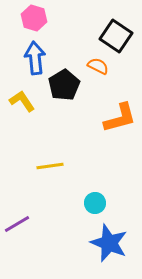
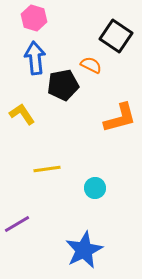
orange semicircle: moved 7 px left, 1 px up
black pentagon: moved 1 px left; rotated 20 degrees clockwise
yellow L-shape: moved 13 px down
yellow line: moved 3 px left, 3 px down
cyan circle: moved 15 px up
blue star: moved 25 px left, 7 px down; rotated 24 degrees clockwise
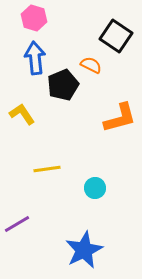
black pentagon: rotated 12 degrees counterclockwise
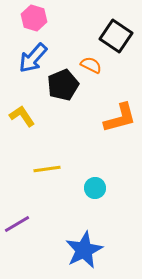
blue arrow: moved 2 px left; rotated 132 degrees counterclockwise
yellow L-shape: moved 2 px down
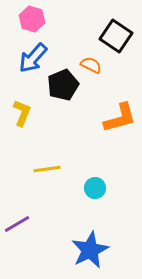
pink hexagon: moved 2 px left, 1 px down
yellow L-shape: moved 3 px up; rotated 56 degrees clockwise
blue star: moved 6 px right
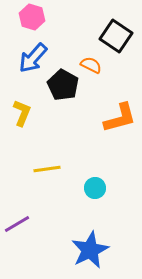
pink hexagon: moved 2 px up
black pentagon: rotated 20 degrees counterclockwise
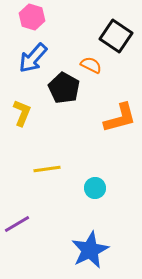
black pentagon: moved 1 px right, 3 px down
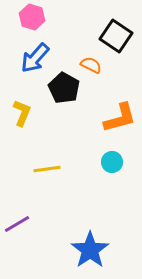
blue arrow: moved 2 px right
cyan circle: moved 17 px right, 26 px up
blue star: rotated 9 degrees counterclockwise
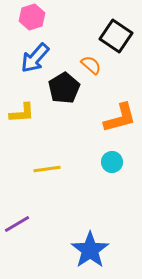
pink hexagon: rotated 25 degrees clockwise
orange semicircle: rotated 15 degrees clockwise
black pentagon: rotated 12 degrees clockwise
yellow L-shape: rotated 64 degrees clockwise
